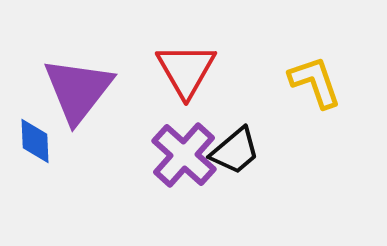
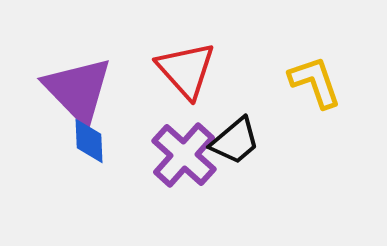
red triangle: rotated 12 degrees counterclockwise
purple triangle: rotated 22 degrees counterclockwise
blue diamond: moved 54 px right
black trapezoid: moved 10 px up
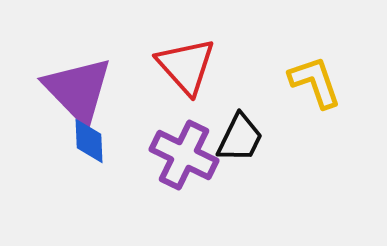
red triangle: moved 4 px up
black trapezoid: moved 5 px right, 3 px up; rotated 24 degrees counterclockwise
purple cross: rotated 16 degrees counterclockwise
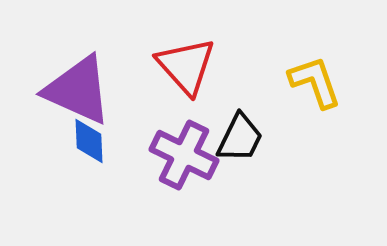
purple triangle: rotated 22 degrees counterclockwise
